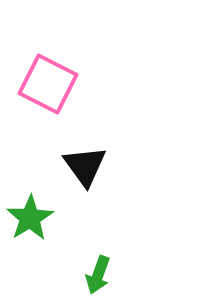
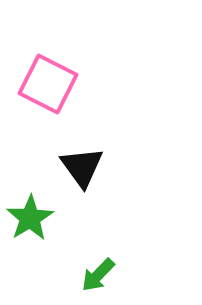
black triangle: moved 3 px left, 1 px down
green arrow: rotated 24 degrees clockwise
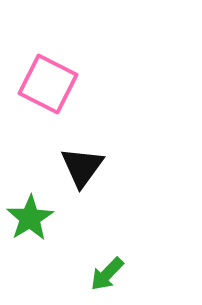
black triangle: rotated 12 degrees clockwise
green arrow: moved 9 px right, 1 px up
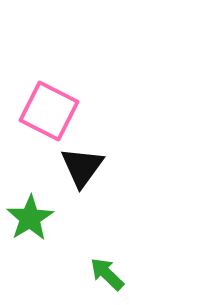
pink square: moved 1 px right, 27 px down
green arrow: rotated 90 degrees clockwise
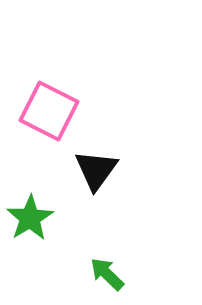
black triangle: moved 14 px right, 3 px down
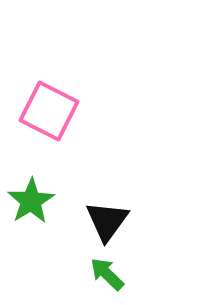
black triangle: moved 11 px right, 51 px down
green star: moved 1 px right, 17 px up
